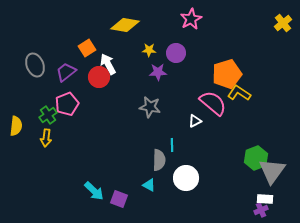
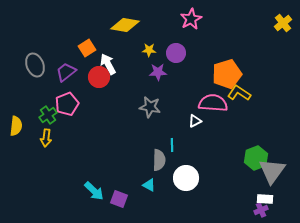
pink semicircle: rotated 36 degrees counterclockwise
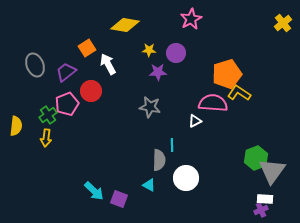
red circle: moved 8 px left, 14 px down
